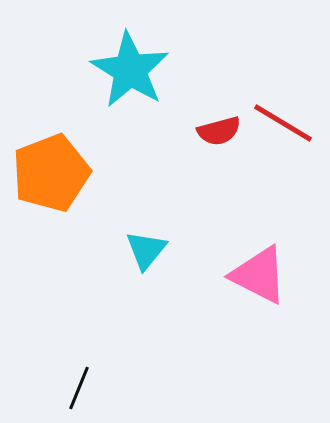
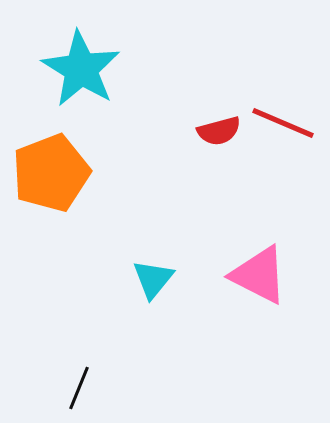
cyan star: moved 49 px left, 1 px up
red line: rotated 8 degrees counterclockwise
cyan triangle: moved 7 px right, 29 px down
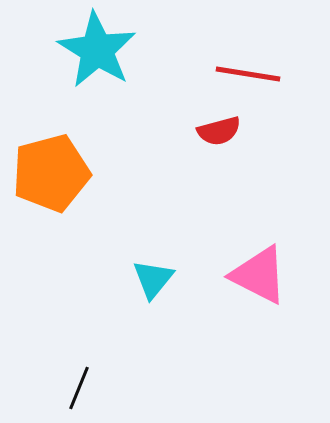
cyan star: moved 16 px right, 19 px up
red line: moved 35 px left, 49 px up; rotated 14 degrees counterclockwise
orange pentagon: rotated 6 degrees clockwise
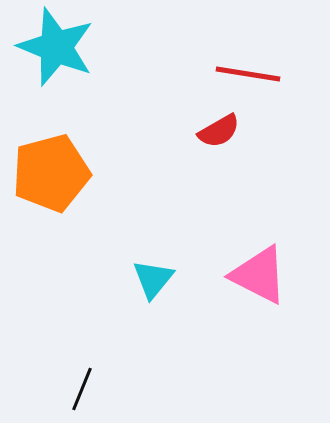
cyan star: moved 41 px left, 3 px up; rotated 10 degrees counterclockwise
red semicircle: rotated 15 degrees counterclockwise
black line: moved 3 px right, 1 px down
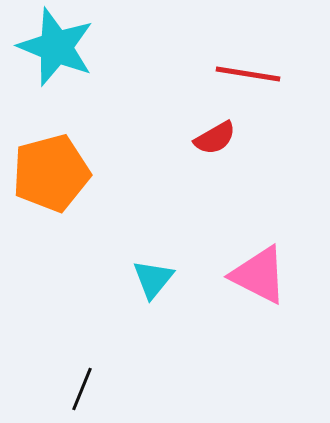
red semicircle: moved 4 px left, 7 px down
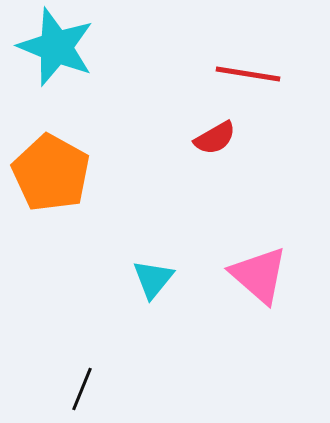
orange pentagon: rotated 28 degrees counterclockwise
pink triangle: rotated 14 degrees clockwise
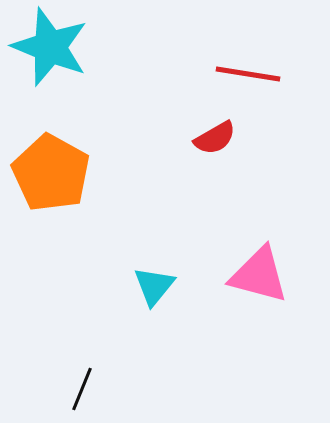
cyan star: moved 6 px left
pink triangle: rotated 26 degrees counterclockwise
cyan triangle: moved 1 px right, 7 px down
